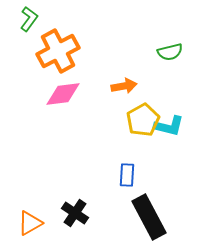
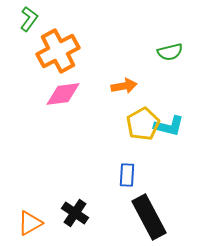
yellow pentagon: moved 4 px down
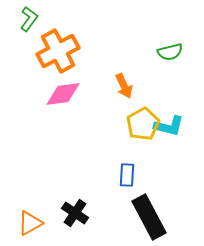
orange arrow: rotated 75 degrees clockwise
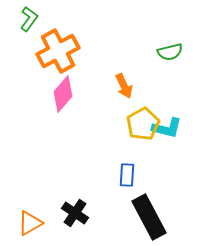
pink diamond: rotated 42 degrees counterclockwise
cyan L-shape: moved 2 px left, 2 px down
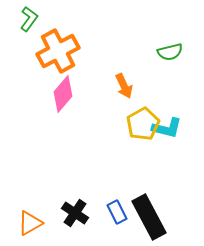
blue rectangle: moved 10 px left, 37 px down; rotated 30 degrees counterclockwise
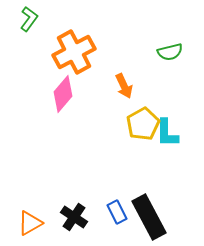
orange cross: moved 16 px right, 1 px down
cyan L-shape: moved 5 px down; rotated 76 degrees clockwise
black cross: moved 1 px left, 4 px down
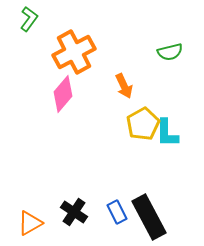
black cross: moved 5 px up
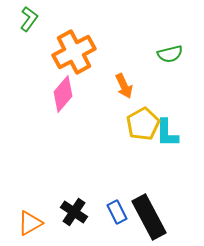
green semicircle: moved 2 px down
